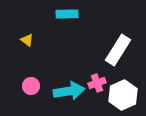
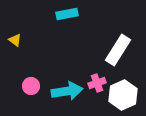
cyan rectangle: rotated 10 degrees counterclockwise
yellow triangle: moved 12 px left
cyan arrow: moved 2 px left
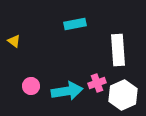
cyan rectangle: moved 8 px right, 10 px down
yellow triangle: moved 1 px left, 1 px down
white rectangle: rotated 36 degrees counterclockwise
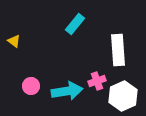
cyan rectangle: rotated 40 degrees counterclockwise
pink cross: moved 2 px up
white hexagon: moved 1 px down
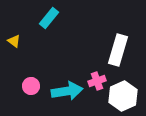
cyan rectangle: moved 26 px left, 6 px up
white rectangle: rotated 20 degrees clockwise
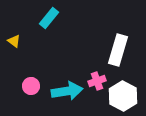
white hexagon: rotated 8 degrees counterclockwise
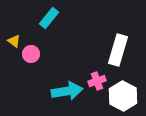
pink circle: moved 32 px up
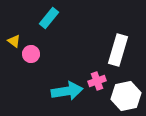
white hexagon: moved 3 px right; rotated 20 degrees clockwise
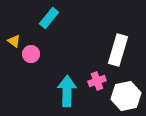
cyan arrow: rotated 80 degrees counterclockwise
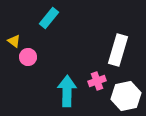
pink circle: moved 3 px left, 3 px down
